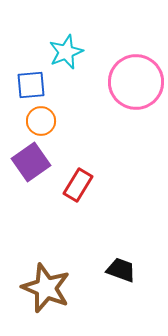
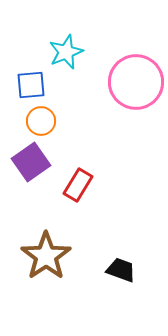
brown star: moved 32 px up; rotated 15 degrees clockwise
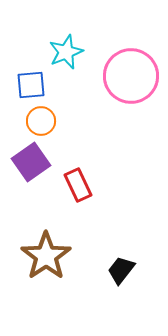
pink circle: moved 5 px left, 6 px up
red rectangle: rotated 56 degrees counterclockwise
black trapezoid: rotated 72 degrees counterclockwise
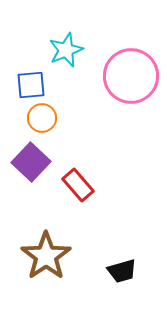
cyan star: moved 2 px up
orange circle: moved 1 px right, 3 px up
purple square: rotated 12 degrees counterclockwise
red rectangle: rotated 16 degrees counterclockwise
black trapezoid: moved 1 px right, 1 px down; rotated 144 degrees counterclockwise
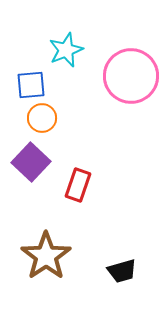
red rectangle: rotated 60 degrees clockwise
